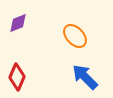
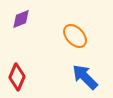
purple diamond: moved 3 px right, 4 px up
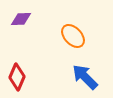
purple diamond: rotated 20 degrees clockwise
orange ellipse: moved 2 px left
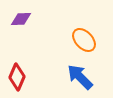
orange ellipse: moved 11 px right, 4 px down
blue arrow: moved 5 px left
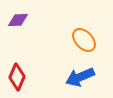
purple diamond: moved 3 px left, 1 px down
blue arrow: rotated 68 degrees counterclockwise
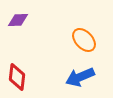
red diamond: rotated 16 degrees counterclockwise
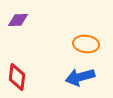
orange ellipse: moved 2 px right, 4 px down; rotated 40 degrees counterclockwise
blue arrow: rotated 8 degrees clockwise
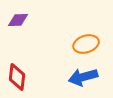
orange ellipse: rotated 25 degrees counterclockwise
blue arrow: moved 3 px right
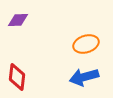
blue arrow: moved 1 px right
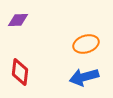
red diamond: moved 3 px right, 5 px up
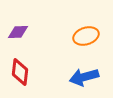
purple diamond: moved 12 px down
orange ellipse: moved 8 px up
